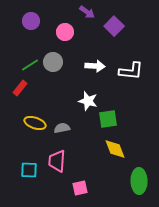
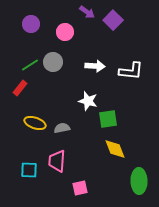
purple circle: moved 3 px down
purple square: moved 1 px left, 6 px up
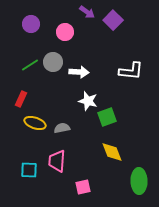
white arrow: moved 16 px left, 6 px down
red rectangle: moved 1 px right, 11 px down; rotated 14 degrees counterclockwise
green square: moved 1 px left, 2 px up; rotated 12 degrees counterclockwise
yellow diamond: moved 3 px left, 3 px down
pink square: moved 3 px right, 1 px up
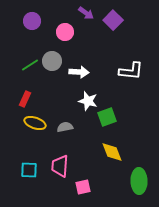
purple arrow: moved 1 px left, 1 px down
purple circle: moved 1 px right, 3 px up
gray circle: moved 1 px left, 1 px up
red rectangle: moved 4 px right
gray semicircle: moved 3 px right, 1 px up
pink trapezoid: moved 3 px right, 5 px down
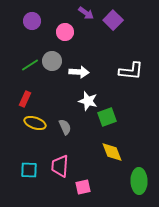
gray semicircle: rotated 77 degrees clockwise
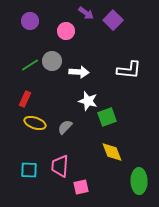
purple circle: moved 2 px left
pink circle: moved 1 px right, 1 px up
white L-shape: moved 2 px left, 1 px up
gray semicircle: rotated 112 degrees counterclockwise
pink square: moved 2 px left
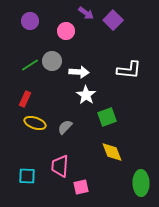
white star: moved 2 px left, 6 px up; rotated 18 degrees clockwise
cyan square: moved 2 px left, 6 px down
green ellipse: moved 2 px right, 2 px down
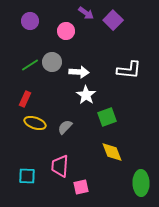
gray circle: moved 1 px down
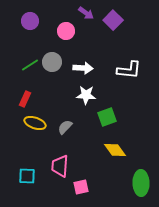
white arrow: moved 4 px right, 4 px up
white star: rotated 30 degrees counterclockwise
yellow diamond: moved 3 px right, 2 px up; rotated 15 degrees counterclockwise
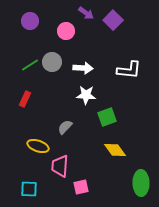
yellow ellipse: moved 3 px right, 23 px down
cyan square: moved 2 px right, 13 px down
